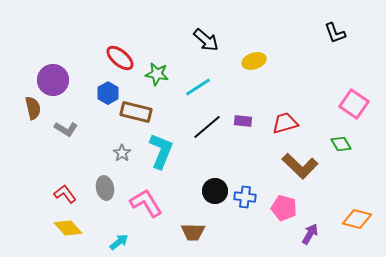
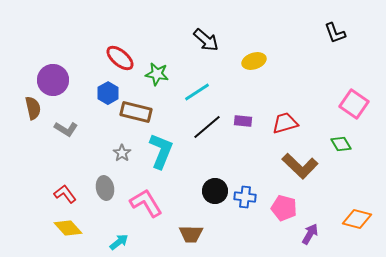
cyan line: moved 1 px left, 5 px down
brown trapezoid: moved 2 px left, 2 px down
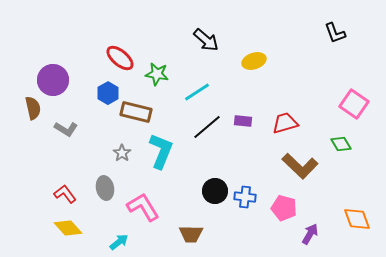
pink L-shape: moved 3 px left, 4 px down
orange diamond: rotated 56 degrees clockwise
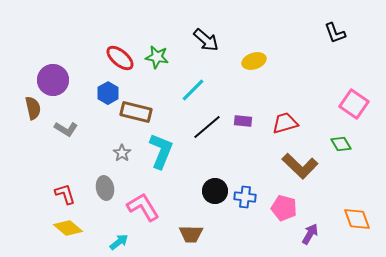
green star: moved 17 px up
cyan line: moved 4 px left, 2 px up; rotated 12 degrees counterclockwise
red L-shape: rotated 20 degrees clockwise
yellow diamond: rotated 8 degrees counterclockwise
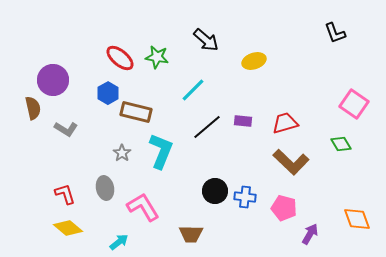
brown L-shape: moved 9 px left, 4 px up
